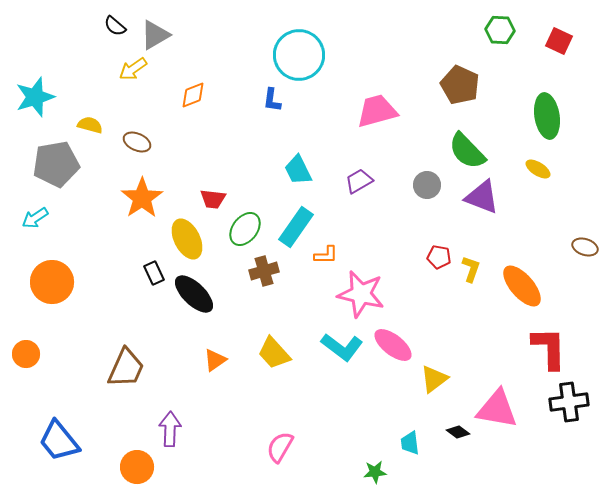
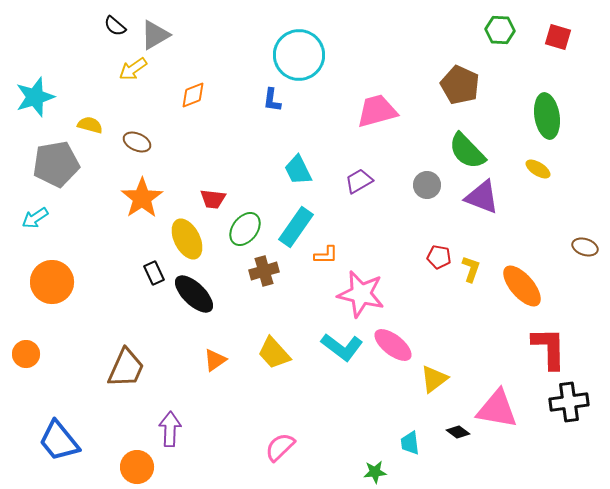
red square at (559, 41): moved 1 px left, 4 px up; rotated 8 degrees counterclockwise
pink semicircle at (280, 447): rotated 16 degrees clockwise
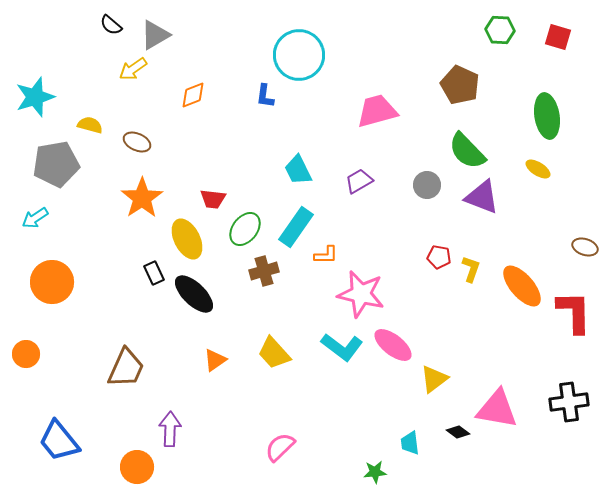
black semicircle at (115, 26): moved 4 px left, 1 px up
blue L-shape at (272, 100): moved 7 px left, 4 px up
red L-shape at (549, 348): moved 25 px right, 36 px up
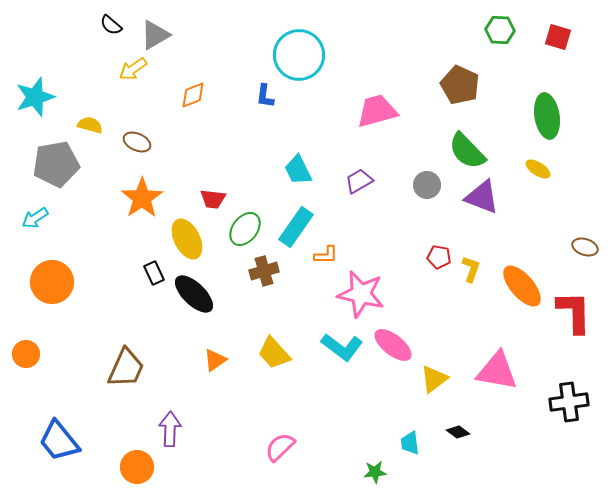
pink triangle at (497, 409): moved 38 px up
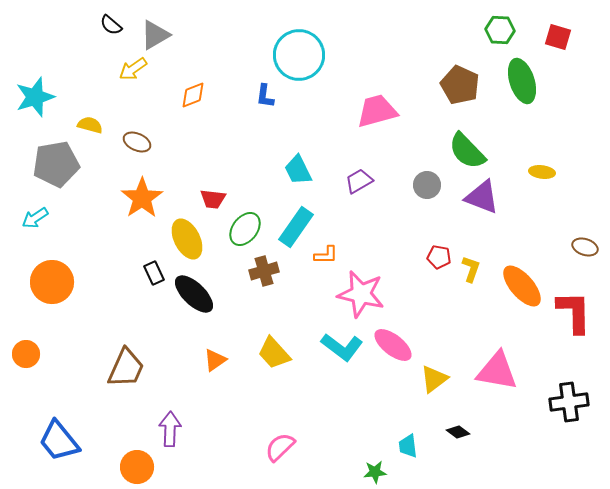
green ellipse at (547, 116): moved 25 px left, 35 px up; rotated 9 degrees counterclockwise
yellow ellipse at (538, 169): moved 4 px right, 3 px down; rotated 25 degrees counterclockwise
cyan trapezoid at (410, 443): moved 2 px left, 3 px down
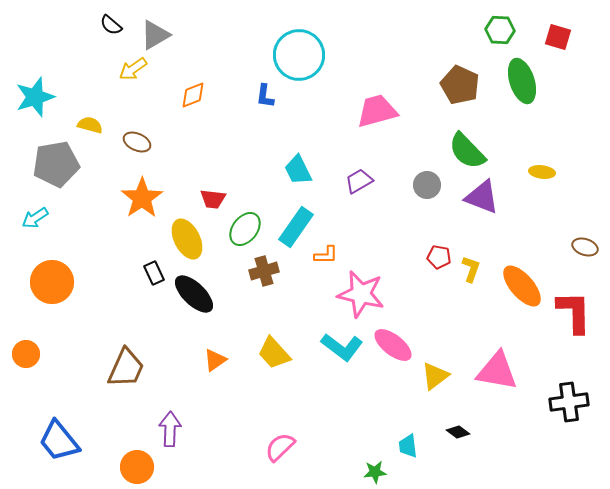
yellow triangle at (434, 379): moved 1 px right, 3 px up
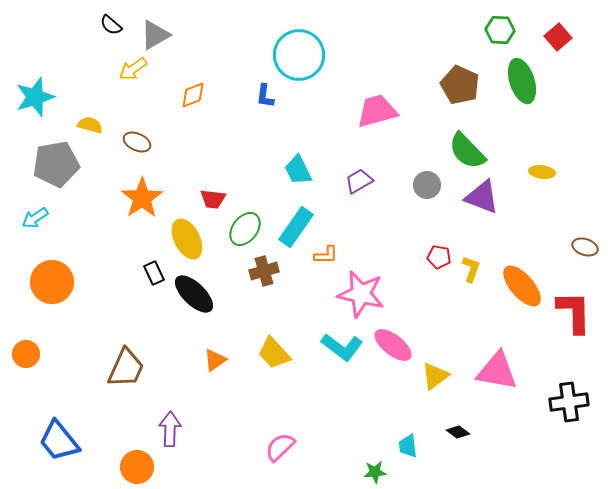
red square at (558, 37): rotated 32 degrees clockwise
